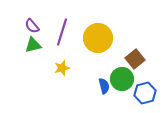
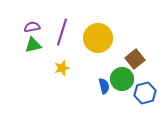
purple semicircle: moved 1 px down; rotated 119 degrees clockwise
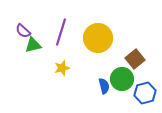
purple semicircle: moved 9 px left, 4 px down; rotated 126 degrees counterclockwise
purple line: moved 1 px left
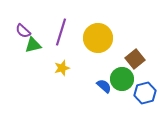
blue semicircle: rotated 35 degrees counterclockwise
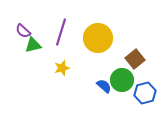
green circle: moved 1 px down
